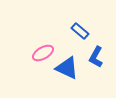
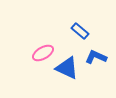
blue L-shape: rotated 85 degrees clockwise
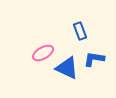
blue rectangle: rotated 30 degrees clockwise
blue L-shape: moved 2 px left, 2 px down; rotated 15 degrees counterclockwise
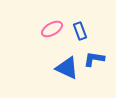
pink ellipse: moved 9 px right, 24 px up
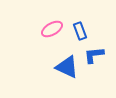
blue L-shape: moved 4 px up; rotated 15 degrees counterclockwise
blue triangle: moved 1 px up
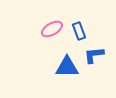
blue rectangle: moved 1 px left
blue triangle: rotated 25 degrees counterclockwise
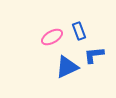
pink ellipse: moved 8 px down
blue triangle: rotated 25 degrees counterclockwise
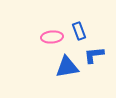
pink ellipse: rotated 25 degrees clockwise
blue triangle: rotated 15 degrees clockwise
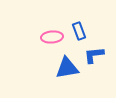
blue triangle: moved 1 px down
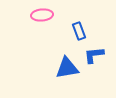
pink ellipse: moved 10 px left, 22 px up
